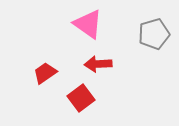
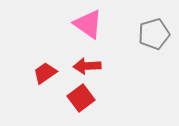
red arrow: moved 11 px left, 2 px down
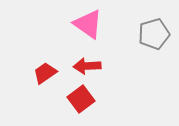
red square: moved 1 px down
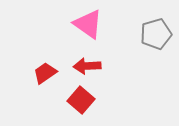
gray pentagon: moved 2 px right
red square: moved 1 px down; rotated 12 degrees counterclockwise
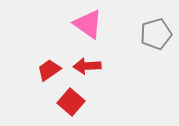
red trapezoid: moved 4 px right, 3 px up
red square: moved 10 px left, 2 px down
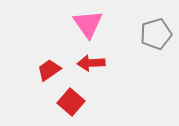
pink triangle: rotated 20 degrees clockwise
red arrow: moved 4 px right, 3 px up
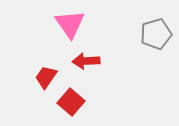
pink triangle: moved 18 px left
red arrow: moved 5 px left, 2 px up
red trapezoid: moved 3 px left, 7 px down; rotated 20 degrees counterclockwise
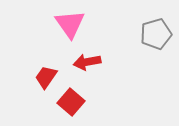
red arrow: moved 1 px right, 1 px down; rotated 8 degrees counterclockwise
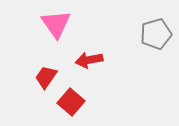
pink triangle: moved 14 px left
red arrow: moved 2 px right, 2 px up
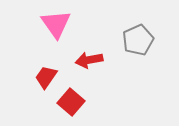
gray pentagon: moved 18 px left, 6 px down; rotated 8 degrees counterclockwise
